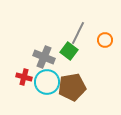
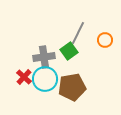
green square: rotated 18 degrees clockwise
gray cross: rotated 30 degrees counterclockwise
red cross: rotated 28 degrees clockwise
cyan circle: moved 2 px left, 3 px up
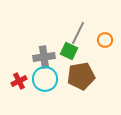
green square: rotated 30 degrees counterclockwise
red cross: moved 5 px left, 4 px down; rotated 21 degrees clockwise
brown pentagon: moved 9 px right, 11 px up
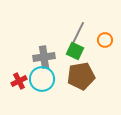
green square: moved 6 px right
cyan circle: moved 3 px left
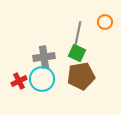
gray line: rotated 15 degrees counterclockwise
orange circle: moved 18 px up
green square: moved 2 px right, 2 px down
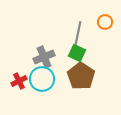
gray cross: rotated 15 degrees counterclockwise
brown pentagon: rotated 28 degrees counterclockwise
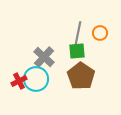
orange circle: moved 5 px left, 11 px down
green square: moved 2 px up; rotated 30 degrees counterclockwise
gray cross: rotated 25 degrees counterclockwise
cyan circle: moved 6 px left
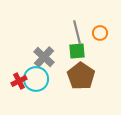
gray line: moved 1 px left, 1 px up; rotated 25 degrees counterclockwise
